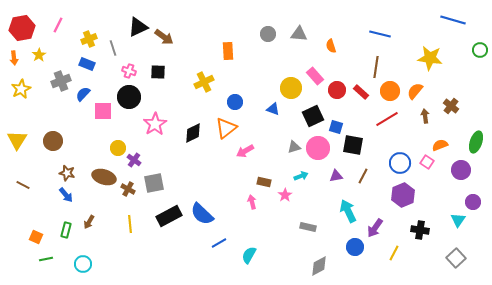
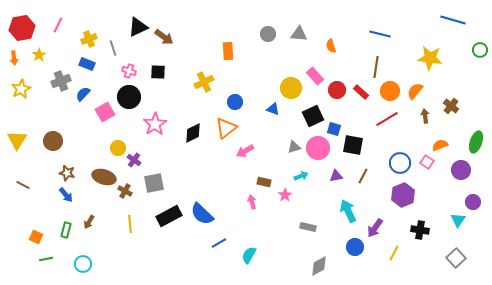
pink square at (103, 111): moved 2 px right, 1 px down; rotated 30 degrees counterclockwise
blue square at (336, 127): moved 2 px left, 2 px down
brown cross at (128, 189): moved 3 px left, 2 px down
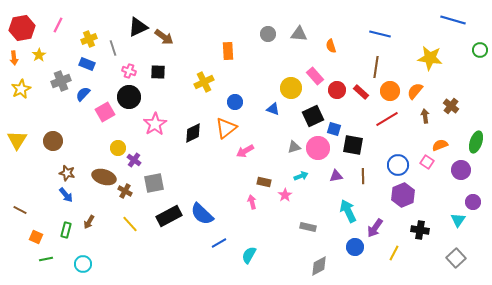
blue circle at (400, 163): moved 2 px left, 2 px down
brown line at (363, 176): rotated 28 degrees counterclockwise
brown line at (23, 185): moved 3 px left, 25 px down
yellow line at (130, 224): rotated 36 degrees counterclockwise
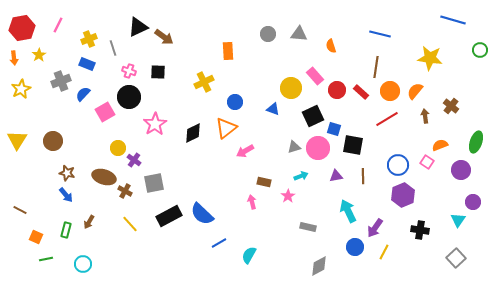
pink star at (285, 195): moved 3 px right, 1 px down
yellow line at (394, 253): moved 10 px left, 1 px up
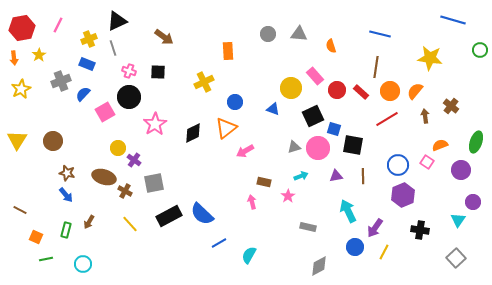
black triangle at (138, 27): moved 21 px left, 6 px up
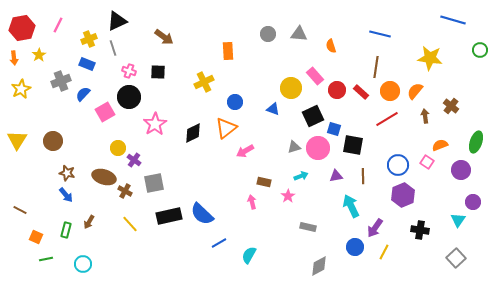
cyan arrow at (348, 211): moved 3 px right, 5 px up
black rectangle at (169, 216): rotated 15 degrees clockwise
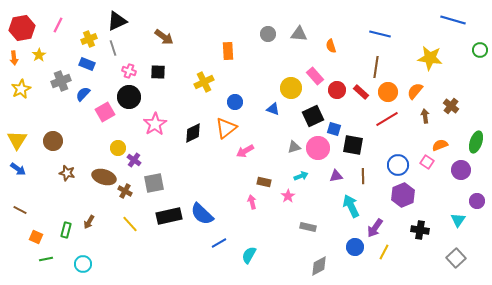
orange circle at (390, 91): moved 2 px left, 1 px down
blue arrow at (66, 195): moved 48 px left, 26 px up; rotated 14 degrees counterclockwise
purple circle at (473, 202): moved 4 px right, 1 px up
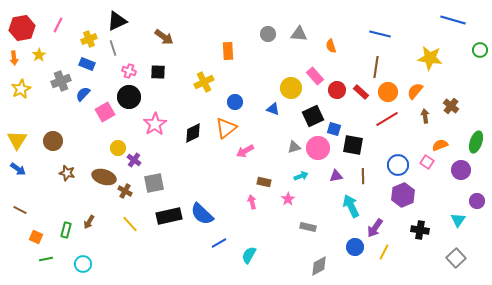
pink star at (288, 196): moved 3 px down
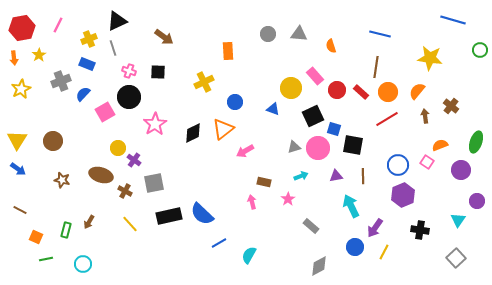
orange semicircle at (415, 91): moved 2 px right
orange triangle at (226, 128): moved 3 px left, 1 px down
brown star at (67, 173): moved 5 px left, 7 px down
brown ellipse at (104, 177): moved 3 px left, 2 px up
gray rectangle at (308, 227): moved 3 px right, 1 px up; rotated 28 degrees clockwise
